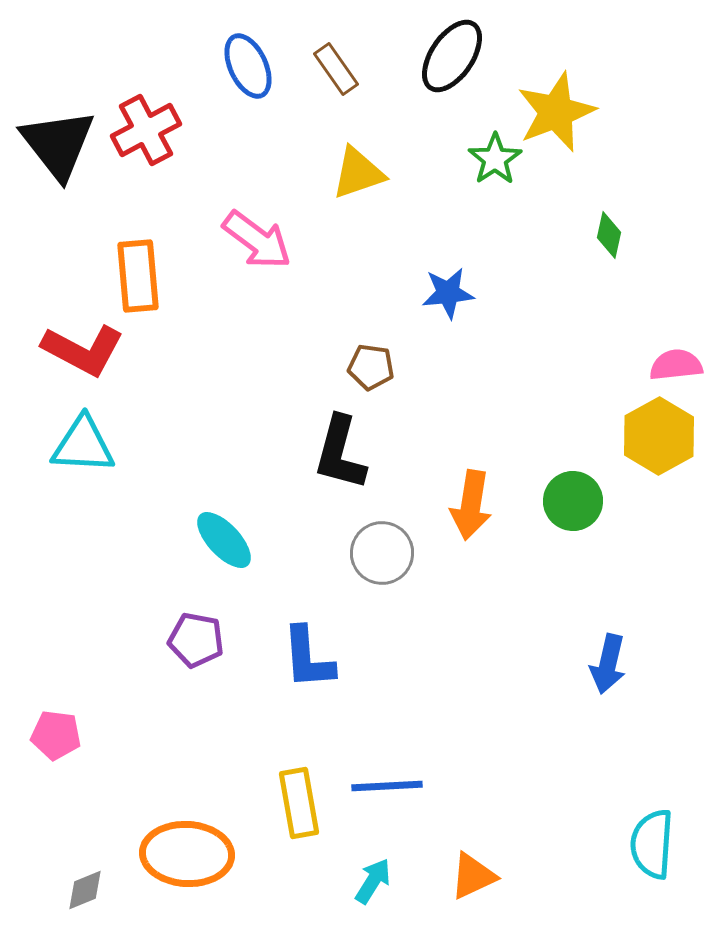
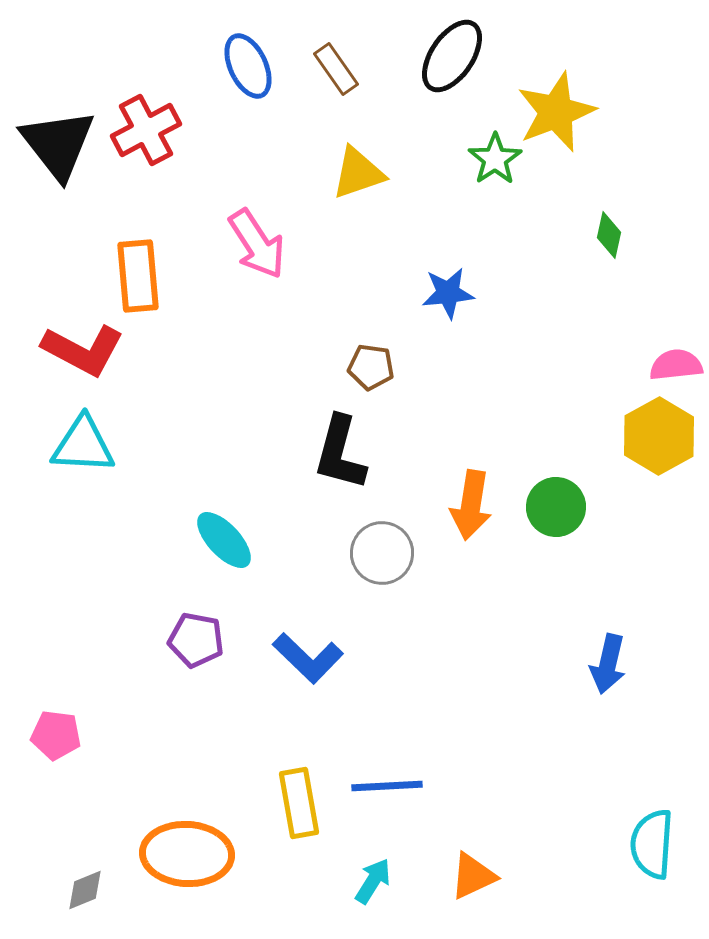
pink arrow: moved 4 px down; rotated 20 degrees clockwise
green circle: moved 17 px left, 6 px down
blue L-shape: rotated 42 degrees counterclockwise
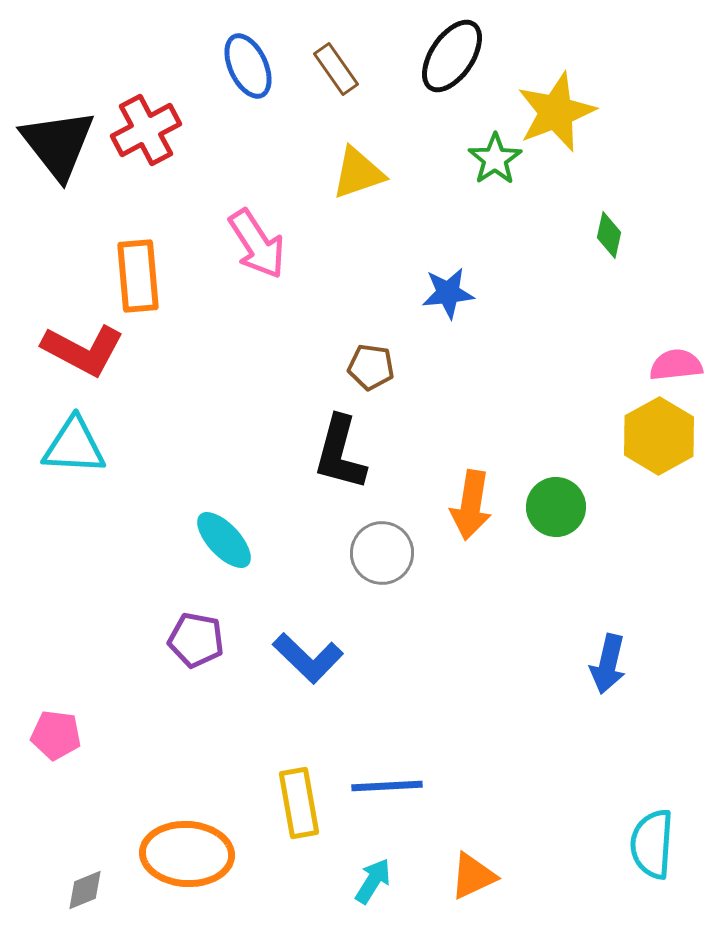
cyan triangle: moved 9 px left, 1 px down
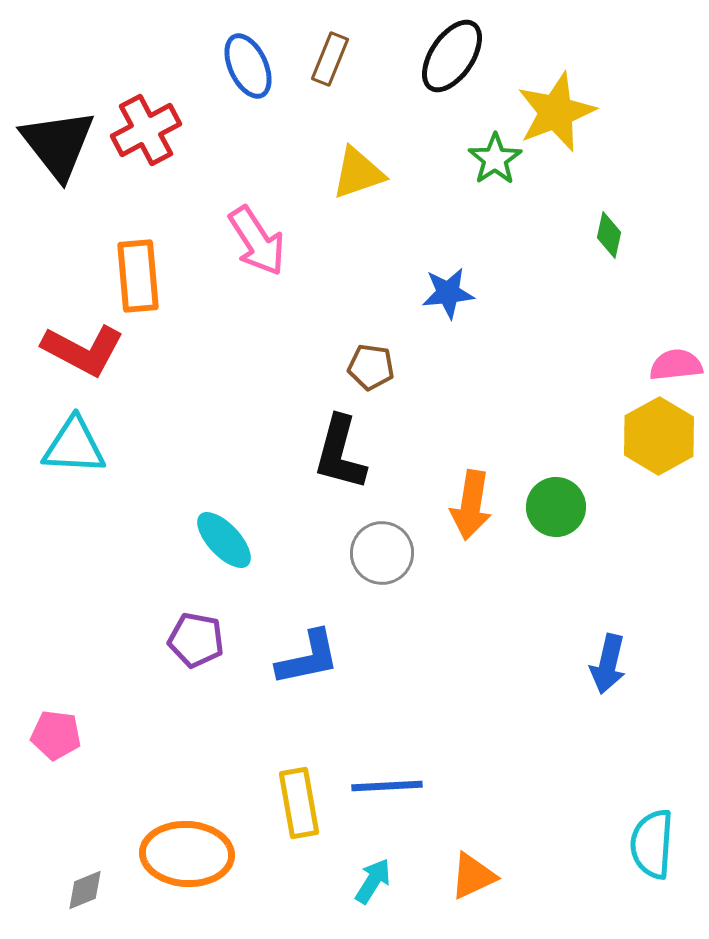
brown rectangle: moved 6 px left, 10 px up; rotated 57 degrees clockwise
pink arrow: moved 3 px up
blue L-shape: rotated 56 degrees counterclockwise
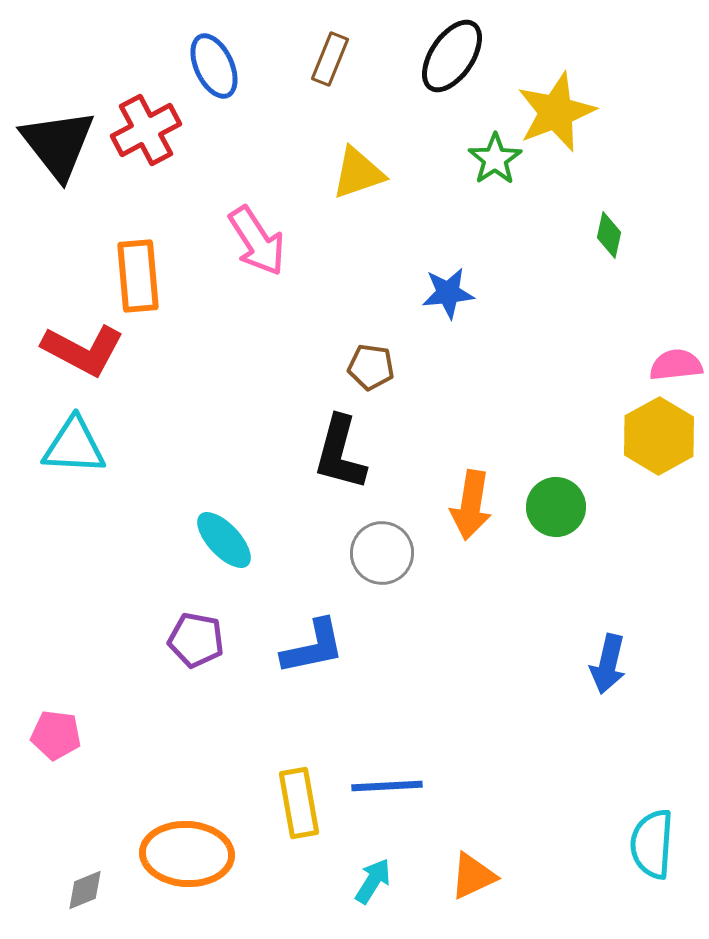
blue ellipse: moved 34 px left
blue L-shape: moved 5 px right, 11 px up
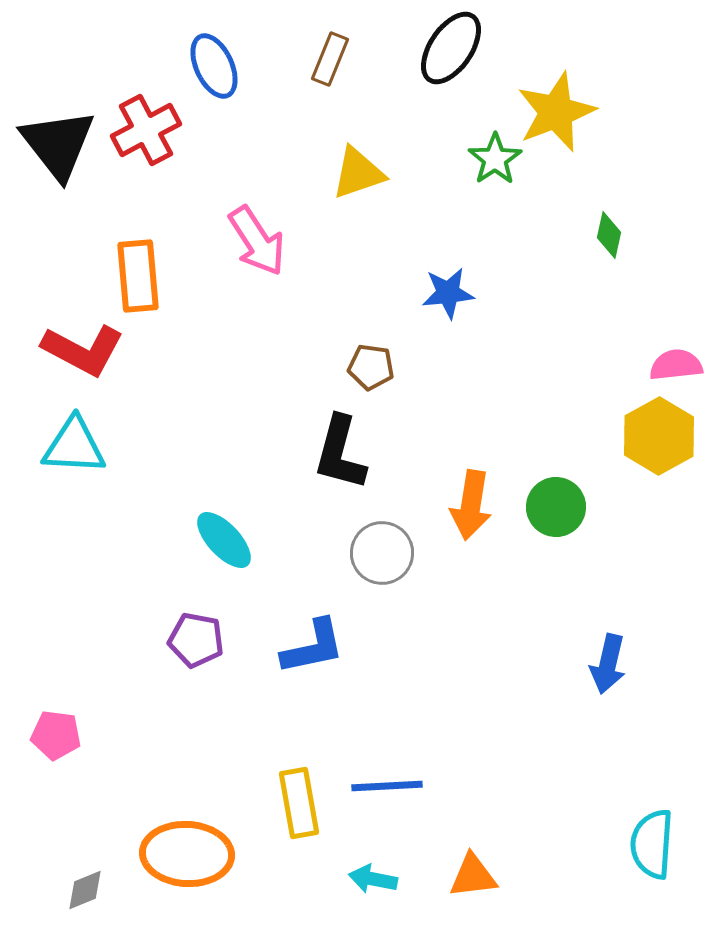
black ellipse: moved 1 px left, 8 px up
orange triangle: rotated 18 degrees clockwise
cyan arrow: moved 2 px up; rotated 111 degrees counterclockwise
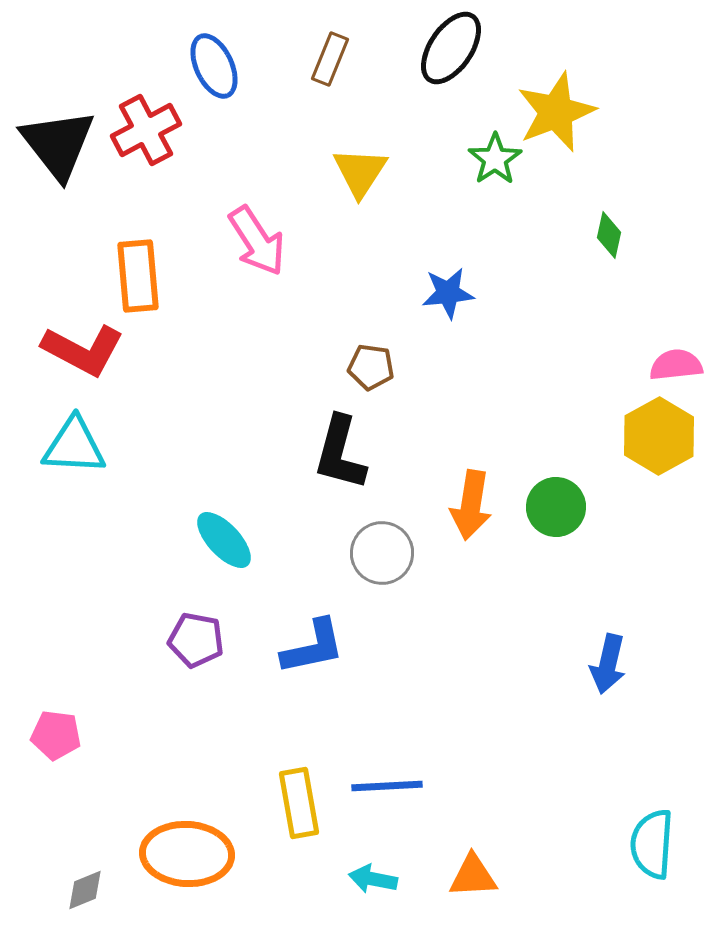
yellow triangle: moved 2 px right, 1 px up; rotated 38 degrees counterclockwise
orange triangle: rotated 4 degrees clockwise
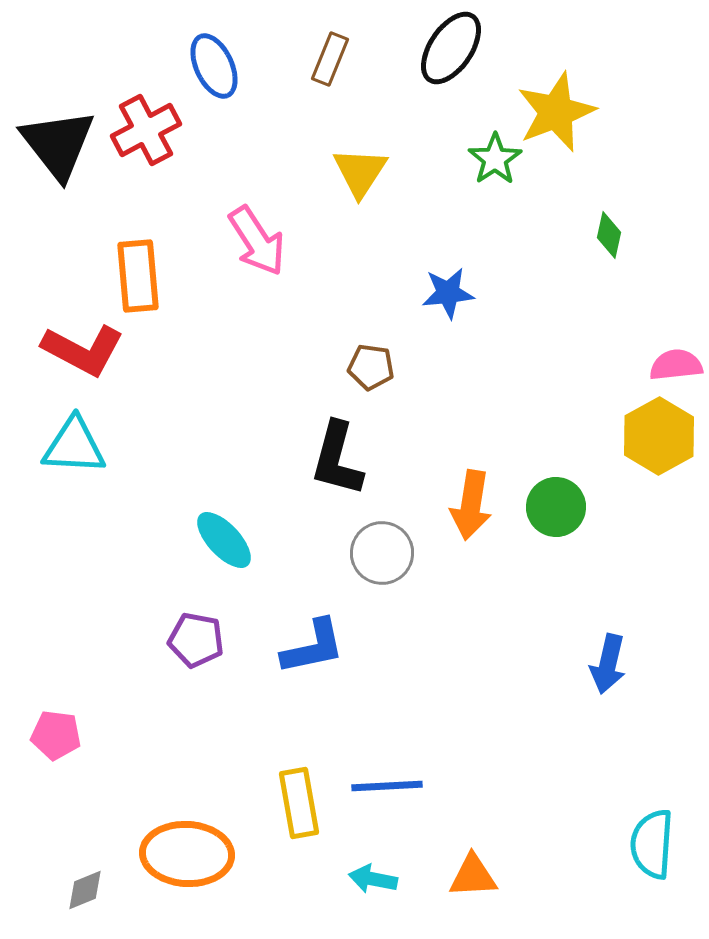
black L-shape: moved 3 px left, 6 px down
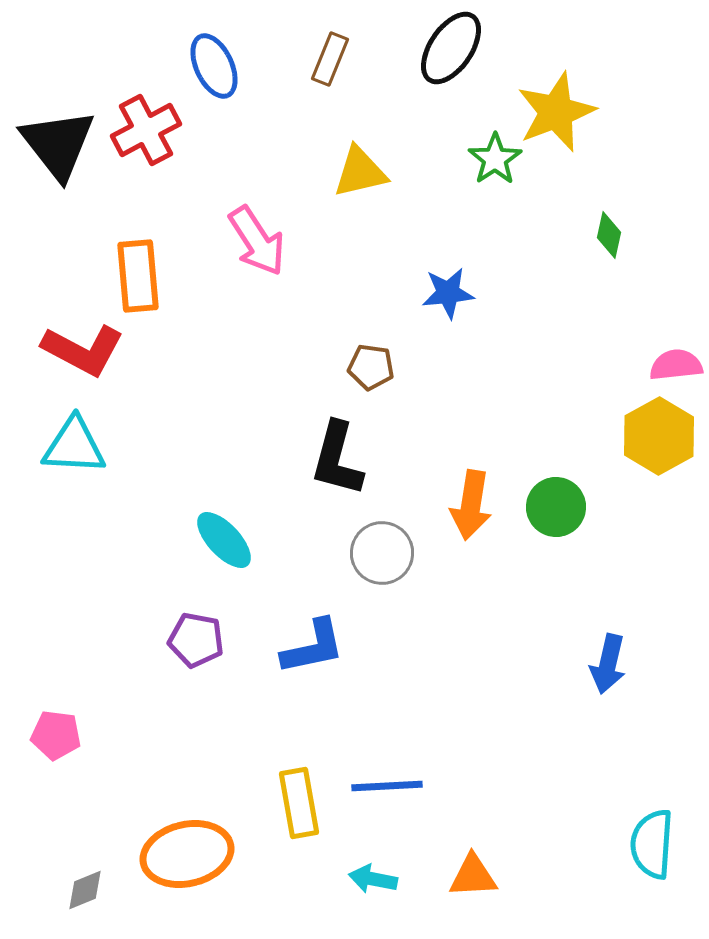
yellow triangle: rotated 44 degrees clockwise
orange ellipse: rotated 16 degrees counterclockwise
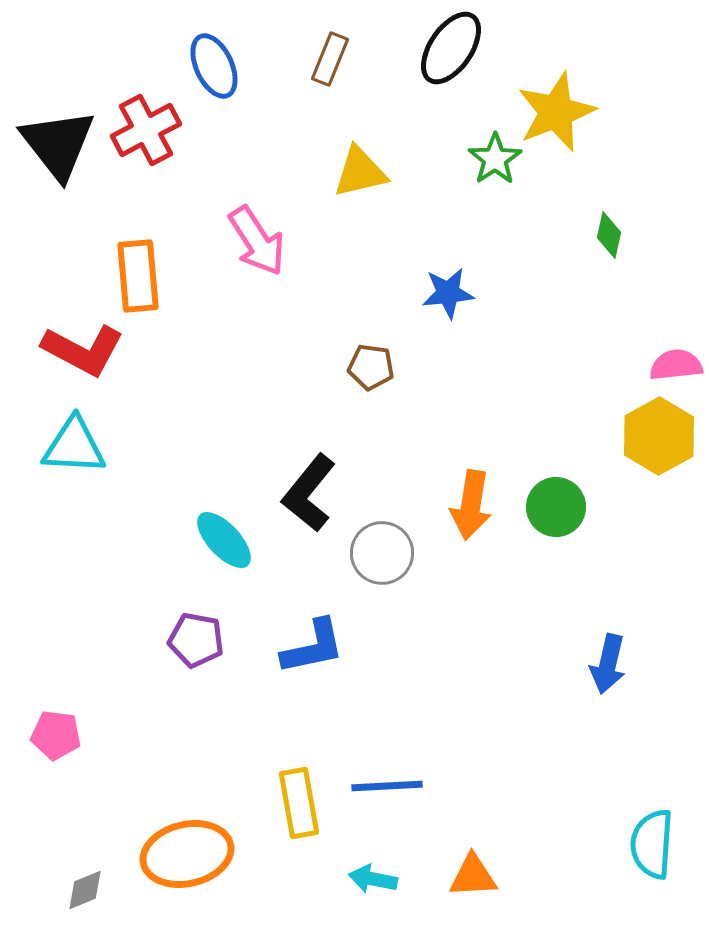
black L-shape: moved 28 px left, 34 px down; rotated 24 degrees clockwise
